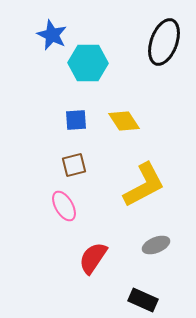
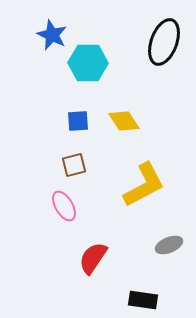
blue square: moved 2 px right, 1 px down
gray ellipse: moved 13 px right
black rectangle: rotated 16 degrees counterclockwise
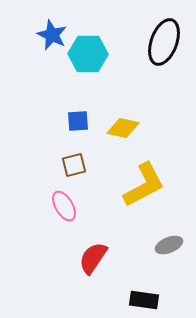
cyan hexagon: moved 9 px up
yellow diamond: moved 1 px left, 7 px down; rotated 44 degrees counterclockwise
black rectangle: moved 1 px right
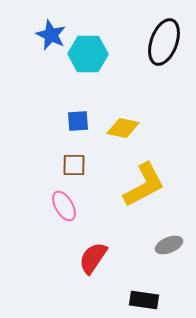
blue star: moved 1 px left
brown square: rotated 15 degrees clockwise
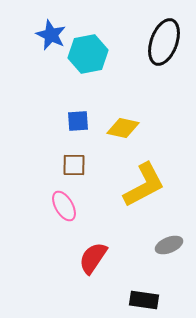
cyan hexagon: rotated 12 degrees counterclockwise
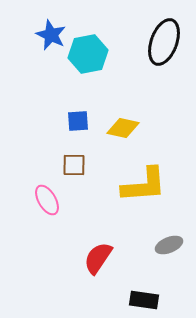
yellow L-shape: rotated 24 degrees clockwise
pink ellipse: moved 17 px left, 6 px up
red semicircle: moved 5 px right
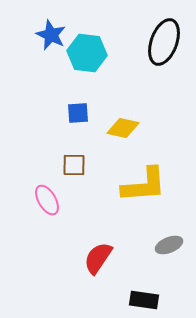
cyan hexagon: moved 1 px left, 1 px up; rotated 18 degrees clockwise
blue square: moved 8 px up
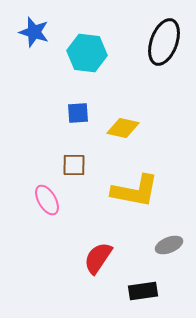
blue star: moved 17 px left, 3 px up; rotated 8 degrees counterclockwise
yellow L-shape: moved 9 px left, 6 px down; rotated 15 degrees clockwise
black rectangle: moved 1 px left, 9 px up; rotated 16 degrees counterclockwise
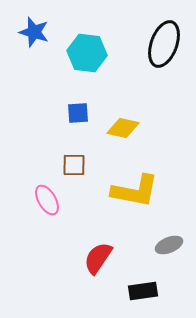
black ellipse: moved 2 px down
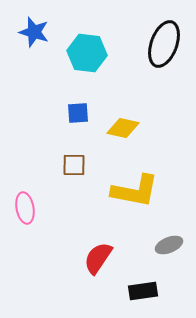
pink ellipse: moved 22 px left, 8 px down; rotated 20 degrees clockwise
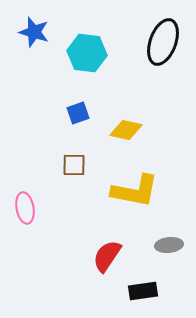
black ellipse: moved 1 px left, 2 px up
blue square: rotated 15 degrees counterclockwise
yellow diamond: moved 3 px right, 2 px down
gray ellipse: rotated 16 degrees clockwise
red semicircle: moved 9 px right, 2 px up
